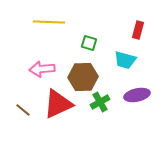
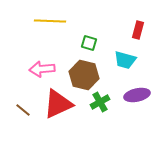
yellow line: moved 1 px right, 1 px up
brown hexagon: moved 1 px right, 2 px up; rotated 16 degrees clockwise
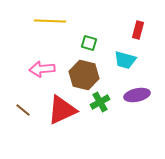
red triangle: moved 4 px right, 6 px down
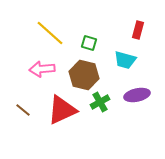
yellow line: moved 12 px down; rotated 40 degrees clockwise
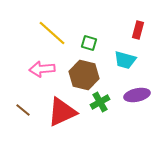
yellow line: moved 2 px right
red triangle: moved 2 px down
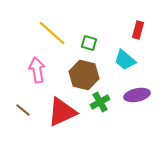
cyan trapezoid: rotated 25 degrees clockwise
pink arrow: moved 5 px left, 1 px down; rotated 85 degrees clockwise
